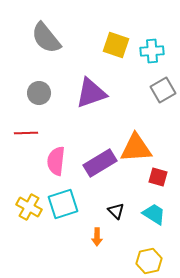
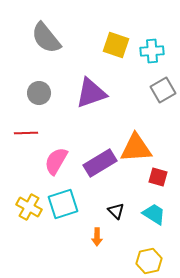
pink semicircle: rotated 24 degrees clockwise
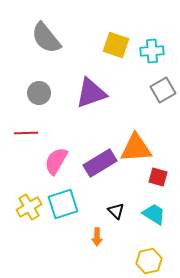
yellow cross: rotated 30 degrees clockwise
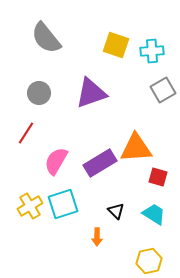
red line: rotated 55 degrees counterclockwise
yellow cross: moved 1 px right, 1 px up
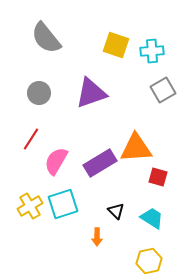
red line: moved 5 px right, 6 px down
cyan trapezoid: moved 2 px left, 4 px down
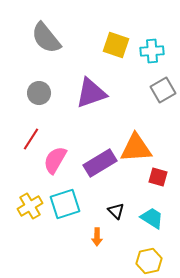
pink semicircle: moved 1 px left, 1 px up
cyan square: moved 2 px right
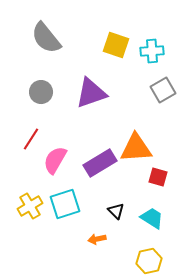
gray circle: moved 2 px right, 1 px up
orange arrow: moved 2 px down; rotated 78 degrees clockwise
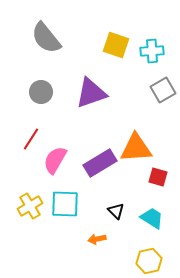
cyan square: rotated 20 degrees clockwise
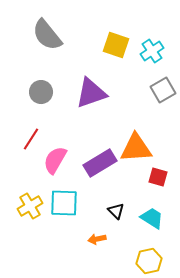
gray semicircle: moved 1 px right, 3 px up
cyan cross: rotated 30 degrees counterclockwise
cyan square: moved 1 px left, 1 px up
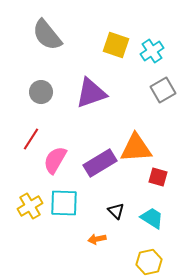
yellow hexagon: moved 1 px down
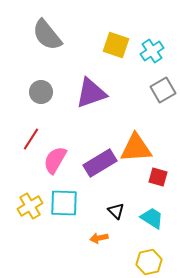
orange arrow: moved 2 px right, 1 px up
